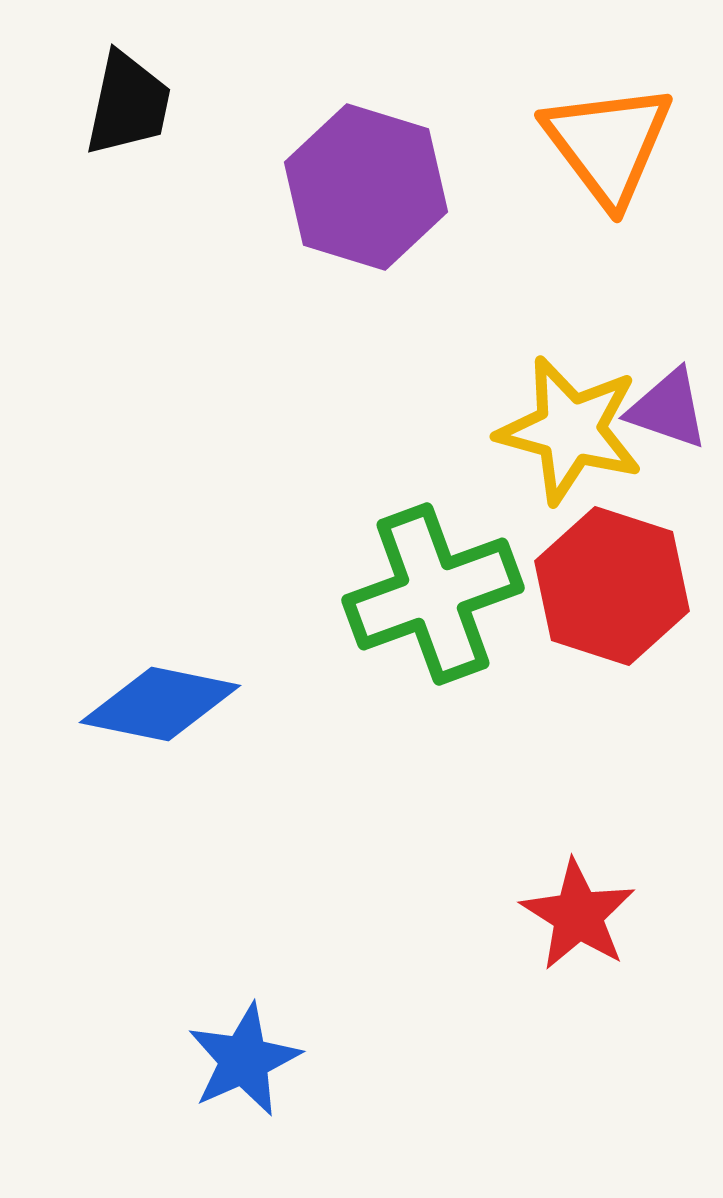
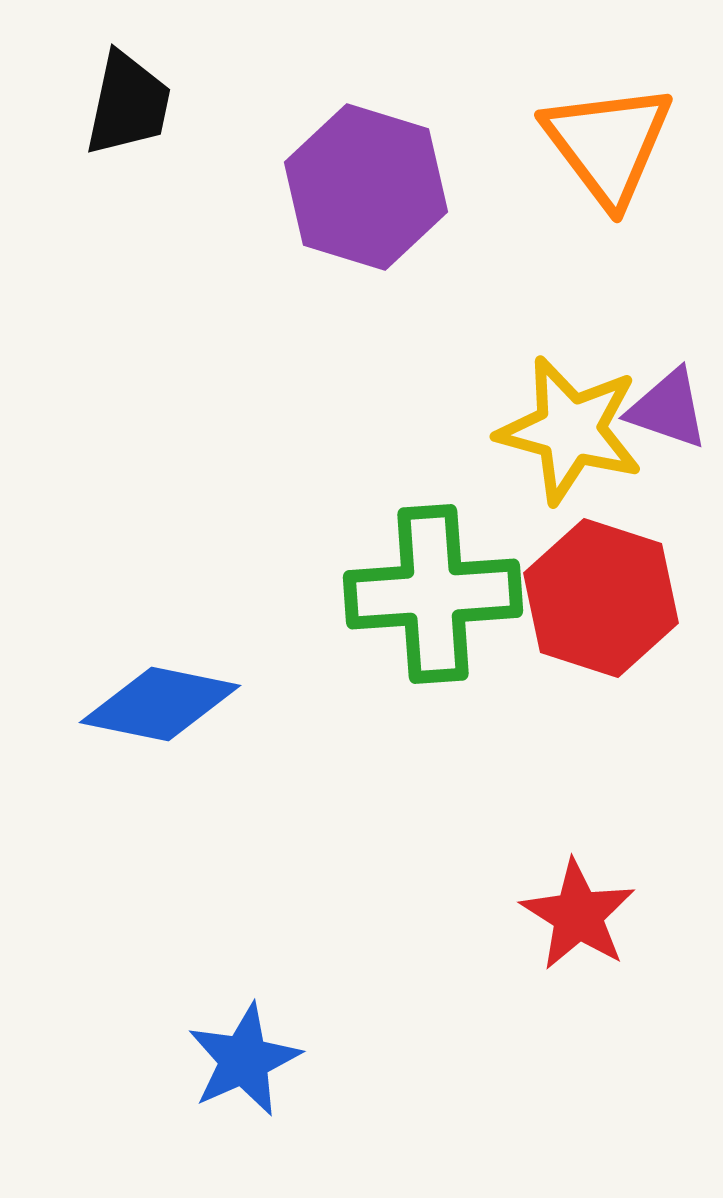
red hexagon: moved 11 px left, 12 px down
green cross: rotated 16 degrees clockwise
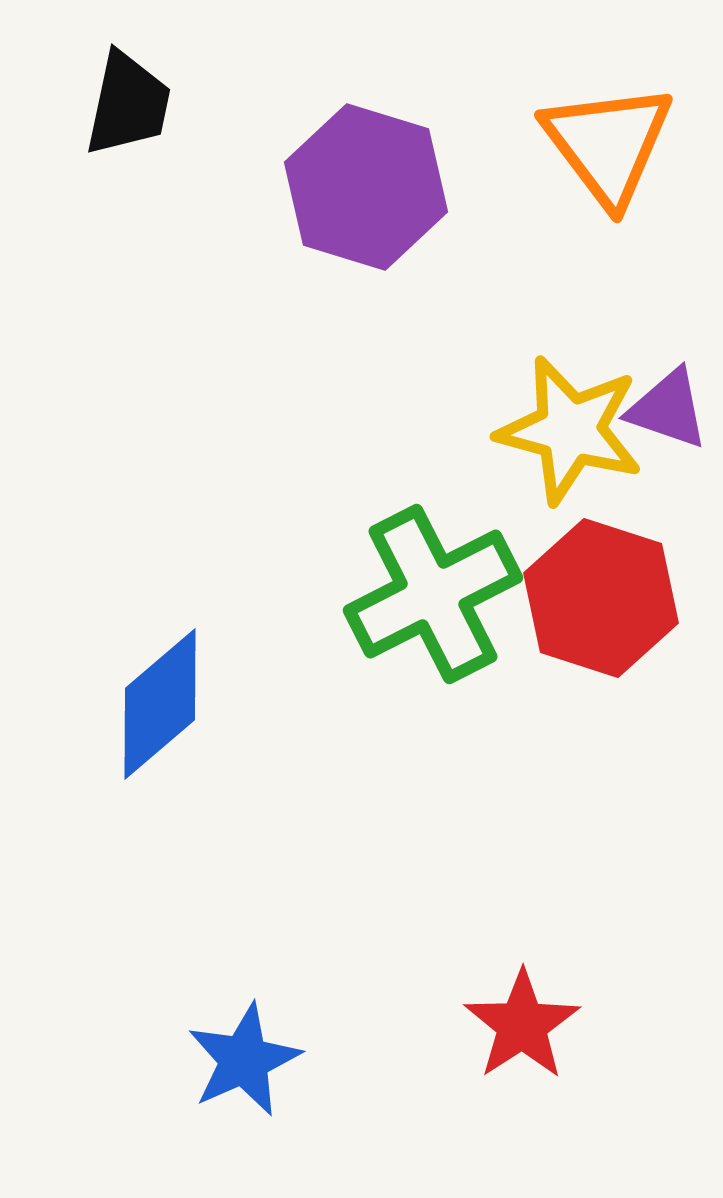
green cross: rotated 23 degrees counterclockwise
blue diamond: rotated 52 degrees counterclockwise
red star: moved 56 px left, 110 px down; rotated 7 degrees clockwise
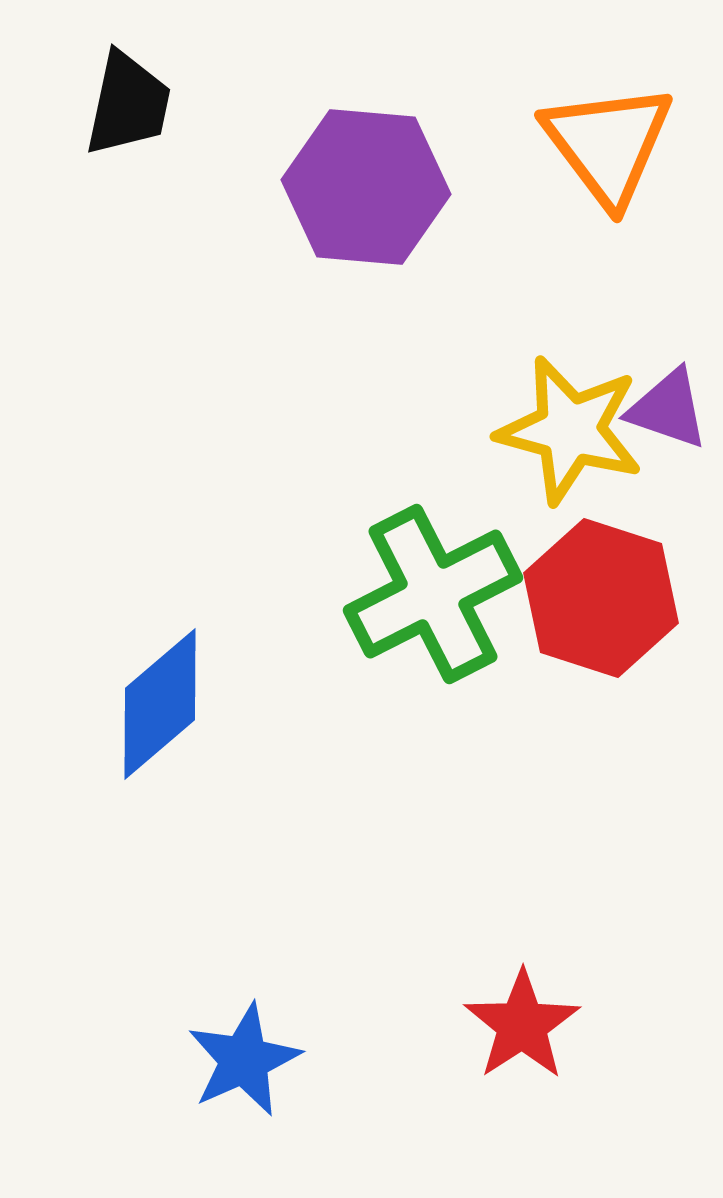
purple hexagon: rotated 12 degrees counterclockwise
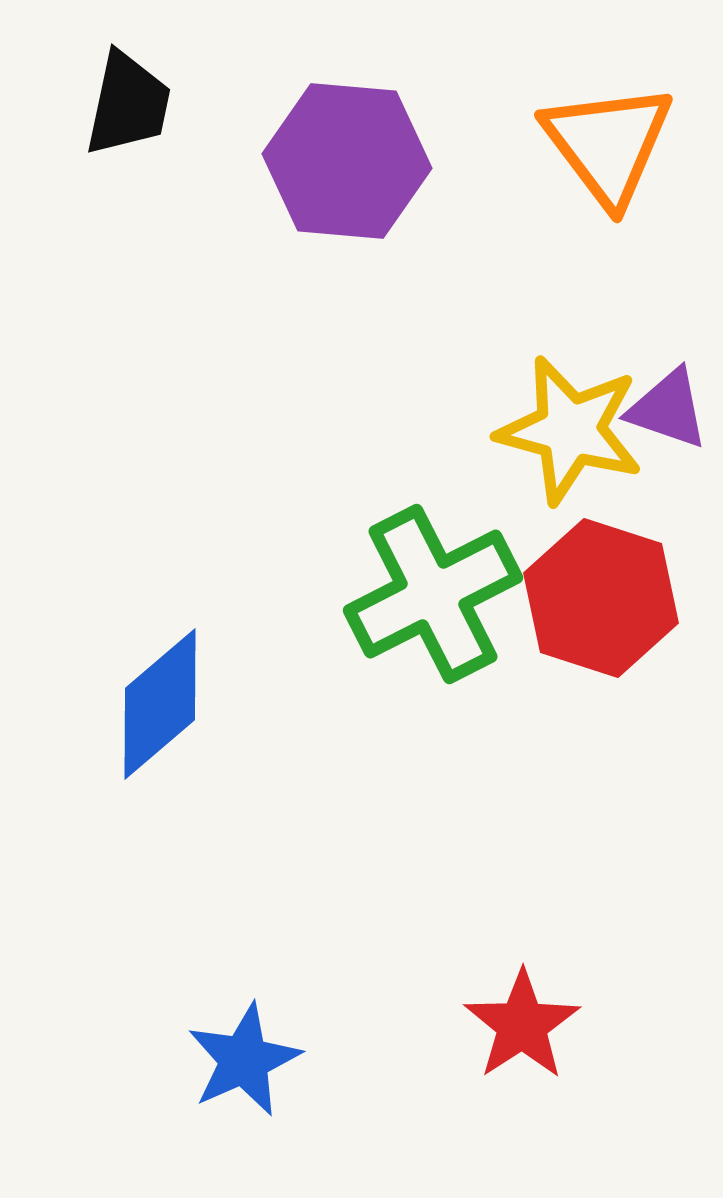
purple hexagon: moved 19 px left, 26 px up
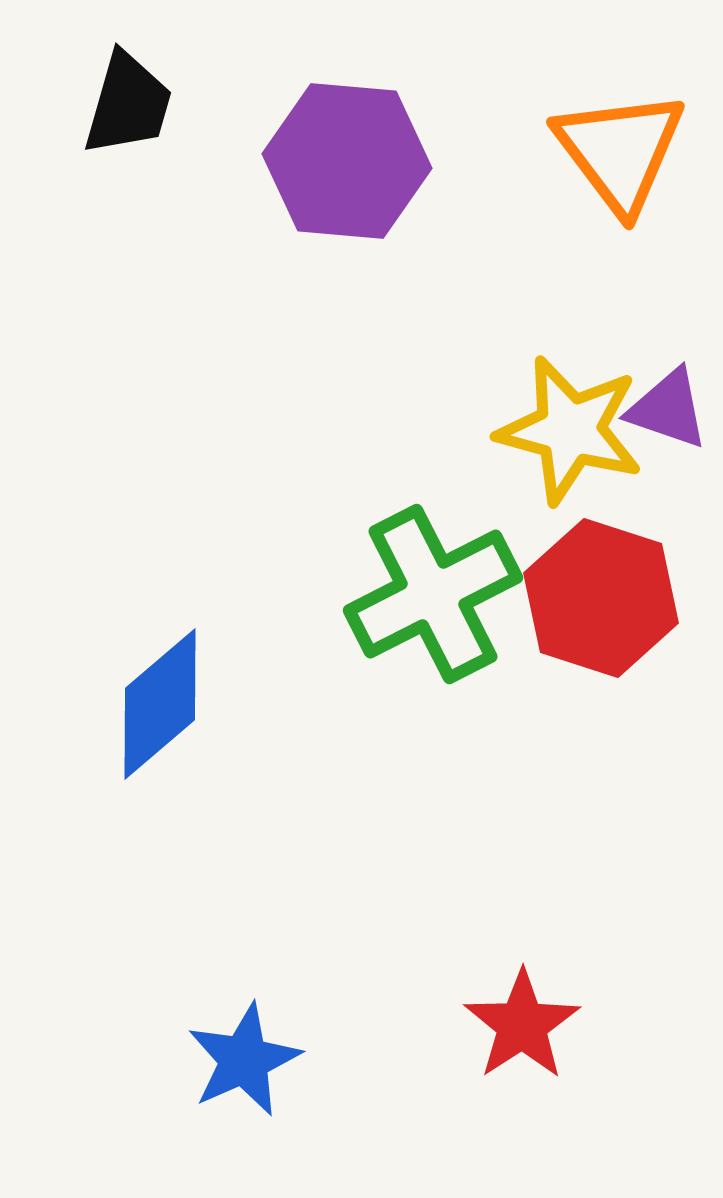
black trapezoid: rotated 4 degrees clockwise
orange triangle: moved 12 px right, 7 px down
